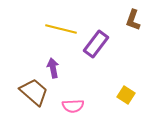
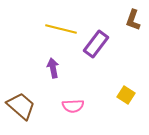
brown trapezoid: moved 13 px left, 14 px down
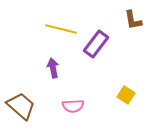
brown L-shape: rotated 30 degrees counterclockwise
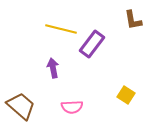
purple rectangle: moved 4 px left
pink semicircle: moved 1 px left, 1 px down
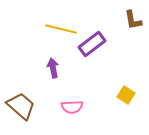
purple rectangle: rotated 16 degrees clockwise
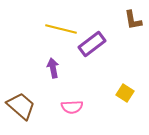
yellow square: moved 1 px left, 2 px up
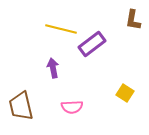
brown L-shape: rotated 20 degrees clockwise
brown trapezoid: rotated 144 degrees counterclockwise
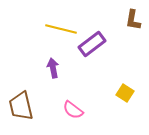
pink semicircle: moved 1 px right, 3 px down; rotated 40 degrees clockwise
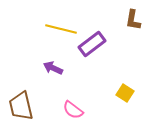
purple arrow: rotated 54 degrees counterclockwise
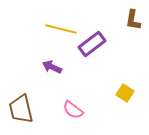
purple arrow: moved 1 px left, 1 px up
brown trapezoid: moved 3 px down
